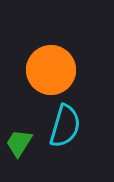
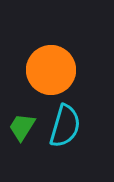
green trapezoid: moved 3 px right, 16 px up
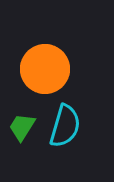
orange circle: moved 6 px left, 1 px up
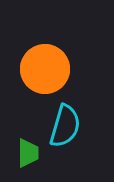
green trapezoid: moved 6 px right, 26 px down; rotated 148 degrees clockwise
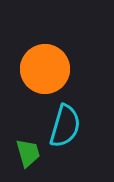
green trapezoid: rotated 16 degrees counterclockwise
